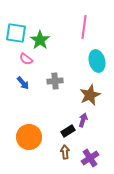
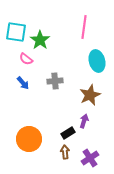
cyan square: moved 1 px up
purple arrow: moved 1 px right, 1 px down
black rectangle: moved 2 px down
orange circle: moved 2 px down
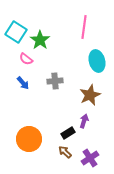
cyan square: rotated 25 degrees clockwise
brown arrow: rotated 40 degrees counterclockwise
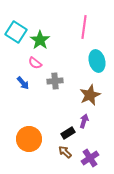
pink semicircle: moved 9 px right, 4 px down
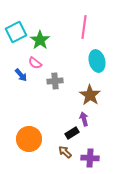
cyan square: rotated 30 degrees clockwise
blue arrow: moved 2 px left, 8 px up
brown star: rotated 15 degrees counterclockwise
purple arrow: moved 2 px up; rotated 32 degrees counterclockwise
black rectangle: moved 4 px right
purple cross: rotated 36 degrees clockwise
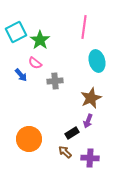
brown star: moved 1 px right, 3 px down; rotated 15 degrees clockwise
purple arrow: moved 4 px right, 2 px down; rotated 144 degrees counterclockwise
